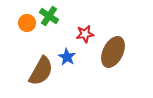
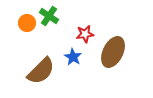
blue star: moved 6 px right
brown semicircle: rotated 16 degrees clockwise
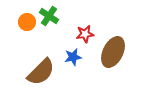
orange circle: moved 1 px up
blue star: rotated 30 degrees clockwise
brown semicircle: moved 1 px down
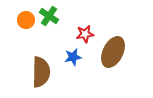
orange circle: moved 1 px left, 2 px up
brown semicircle: rotated 44 degrees counterclockwise
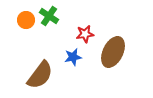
brown semicircle: moved 1 px left, 3 px down; rotated 36 degrees clockwise
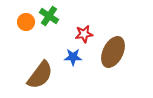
orange circle: moved 2 px down
red star: moved 1 px left
blue star: rotated 12 degrees clockwise
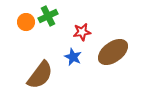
green cross: moved 1 px left; rotated 30 degrees clockwise
red star: moved 2 px left, 2 px up
brown ellipse: rotated 28 degrees clockwise
blue star: rotated 24 degrees clockwise
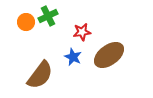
brown ellipse: moved 4 px left, 3 px down
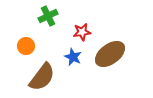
orange circle: moved 24 px down
brown ellipse: moved 1 px right, 1 px up
brown semicircle: moved 2 px right, 2 px down
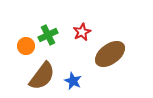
green cross: moved 19 px down
red star: rotated 18 degrees counterclockwise
blue star: moved 24 px down
brown semicircle: moved 1 px up
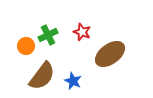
red star: rotated 24 degrees counterclockwise
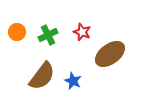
orange circle: moved 9 px left, 14 px up
